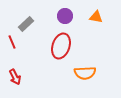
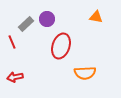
purple circle: moved 18 px left, 3 px down
red arrow: rotated 105 degrees clockwise
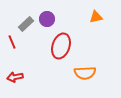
orange triangle: rotated 24 degrees counterclockwise
